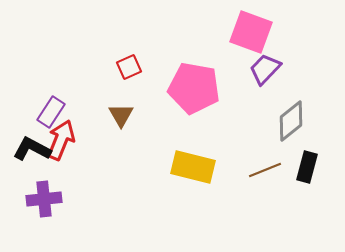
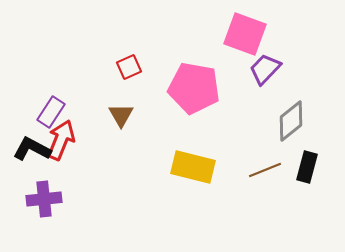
pink square: moved 6 px left, 2 px down
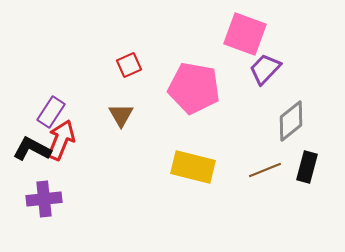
red square: moved 2 px up
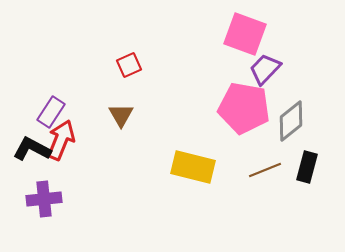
pink pentagon: moved 50 px right, 20 px down
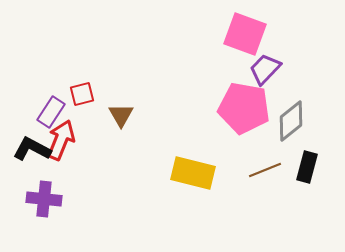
red square: moved 47 px left, 29 px down; rotated 10 degrees clockwise
yellow rectangle: moved 6 px down
purple cross: rotated 12 degrees clockwise
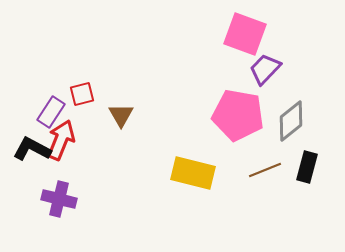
pink pentagon: moved 6 px left, 7 px down
purple cross: moved 15 px right; rotated 8 degrees clockwise
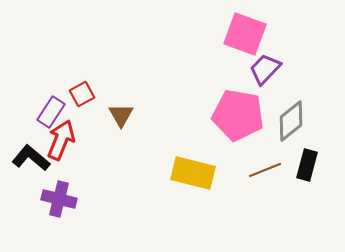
red square: rotated 15 degrees counterclockwise
black L-shape: moved 1 px left, 9 px down; rotated 12 degrees clockwise
black rectangle: moved 2 px up
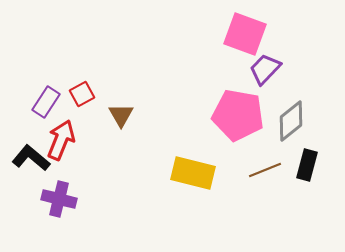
purple rectangle: moved 5 px left, 10 px up
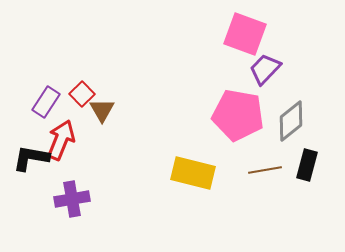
red square: rotated 15 degrees counterclockwise
brown triangle: moved 19 px left, 5 px up
black L-shape: rotated 30 degrees counterclockwise
brown line: rotated 12 degrees clockwise
purple cross: moved 13 px right; rotated 24 degrees counterclockwise
